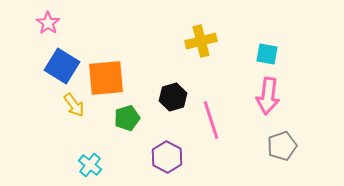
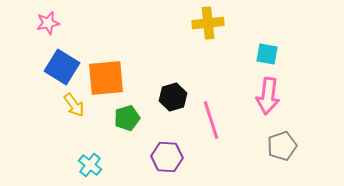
pink star: rotated 25 degrees clockwise
yellow cross: moved 7 px right, 18 px up; rotated 8 degrees clockwise
blue square: moved 1 px down
purple hexagon: rotated 24 degrees counterclockwise
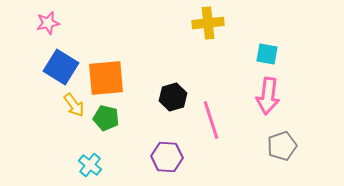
blue square: moved 1 px left
green pentagon: moved 21 px left; rotated 30 degrees clockwise
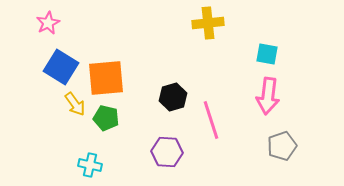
pink star: rotated 15 degrees counterclockwise
yellow arrow: moved 1 px right, 1 px up
purple hexagon: moved 5 px up
cyan cross: rotated 25 degrees counterclockwise
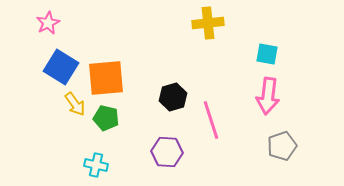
cyan cross: moved 6 px right
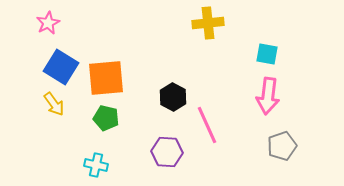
black hexagon: rotated 16 degrees counterclockwise
yellow arrow: moved 21 px left
pink line: moved 4 px left, 5 px down; rotated 6 degrees counterclockwise
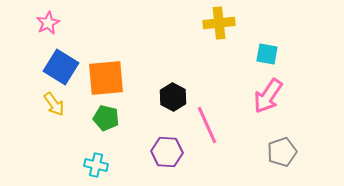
yellow cross: moved 11 px right
pink arrow: rotated 27 degrees clockwise
gray pentagon: moved 6 px down
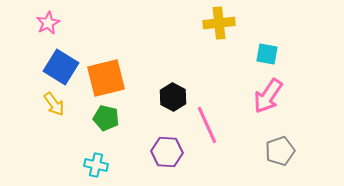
orange square: rotated 9 degrees counterclockwise
gray pentagon: moved 2 px left, 1 px up
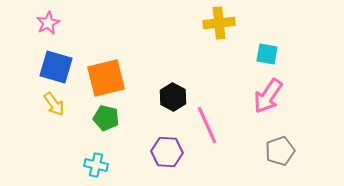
blue square: moved 5 px left; rotated 16 degrees counterclockwise
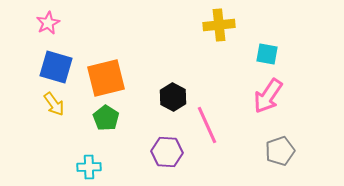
yellow cross: moved 2 px down
green pentagon: rotated 20 degrees clockwise
cyan cross: moved 7 px left, 2 px down; rotated 15 degrees counterclockwise
